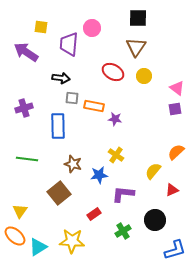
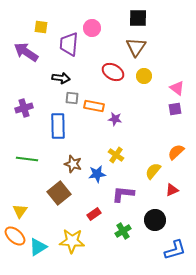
blue star: moved 2 px left, 1 px up
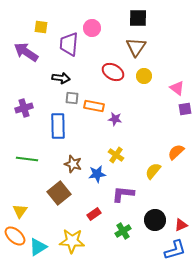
purple square: moved 10 px right
red triangle: moved 9 px right, 35 px down
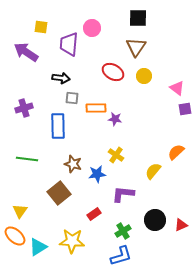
orange rectangle: moved 2 px right, 2 px down; rotated 12 degrees counterclockwise
blue L-shape: moved 54 px left, 6 px down
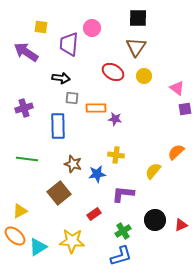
yellow cross: rotated 28 degrees counterclockwise
yellow triangle: rotated 28 degrees clockwise
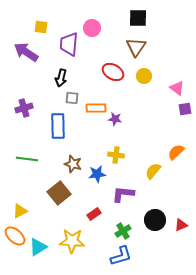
black arrow: rotated 96 degrees clockwise
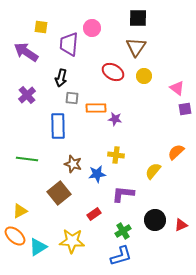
purple cross: moved 3 px right, 13 px up; rotated 24 degrees counterclockwise
